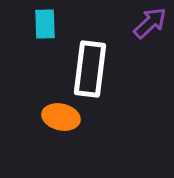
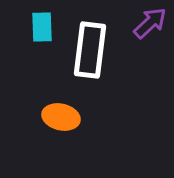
cyan rectangle: moved 3 px left, 3 px down
white rectangle: moved 19 px up
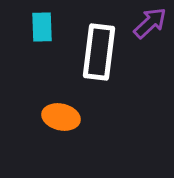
white rectangle: moved 9 px right, 2 px down
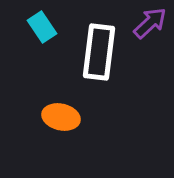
cyan rectangle: rotated 32 degrees counterclockwise
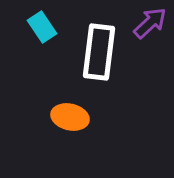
orange ellipse: moved 9 px right
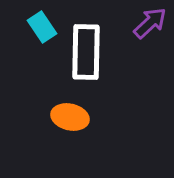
white rectangle: moved 13 px left; rotated 6 degrees counterclockwise
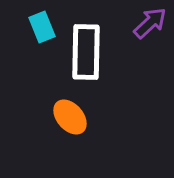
cyan rectangle: rotated 12 degrees clockwise
orange ellipse: rotated 36 degrees clockwise
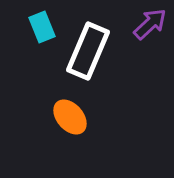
purple arrow: moved 1 px down
white rectangle: moved 2 px right, 1 px up; rotated 22 degrees clockwise
